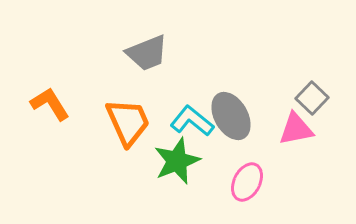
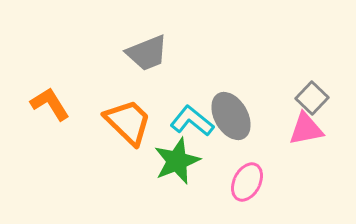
orange trapezoid: rotated 22 degrees counterclockwise
pink triangle: moved 10 px right
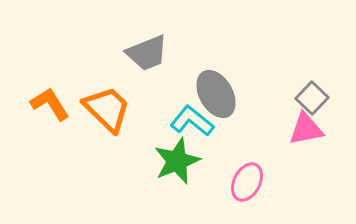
gray ellipse: moved 15 px left, 22 px up
orange trapezoid: moved 21 px left, 13 px up
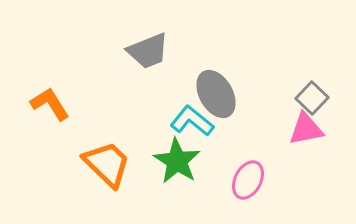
gray trapezoid: moved 1 px right, 2 px up
orange trapezoid: moved 55 px down
green star: rotated 18 degrees counterclockwise
pink ellipse: moved 1 px right, 2 px up
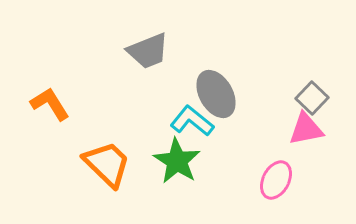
pink ellipse: moved 28 px right
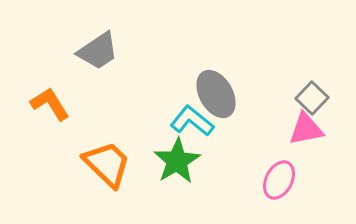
gray trapezoid: moved 50 px left; rotated 12 degrees counterclockwise
green star: rotated 9 degrees clockwise
pink ellipse: moved 3 px right
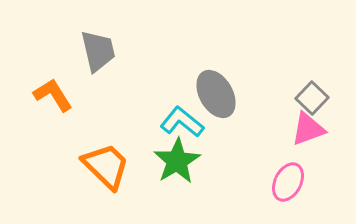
gray trapezoid: rotated 69 degrees counterclockwise
orange L-shape: moved 3 px right, 9 px up
cyan L-shape: moved 10 px left, 1 px down
pink triangle: moved 2 px right; rotated 9 degrees counterclockwise
orange trapezoid: moved 1 px left, 2 px down
pink ellipse: moved 9 px right, 2 px down
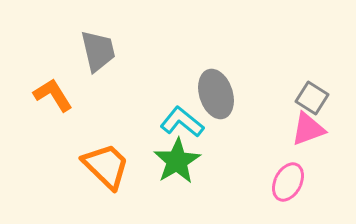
gray ellipse: rotated 12 degrees clockwise
gray square: rotated 12 degrees counterclockwise
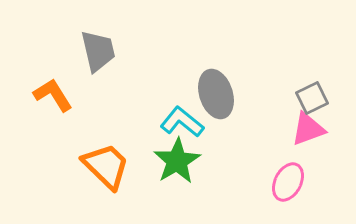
gray square: rotated 32 degrees clockwise
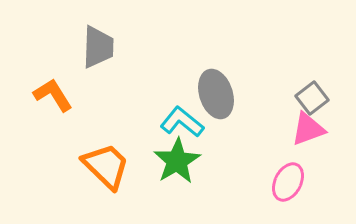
gray trapezoid: moved 4 px up; rotated 15 degrees clockwise
gray square: rotated 12 degrees counterclockwise
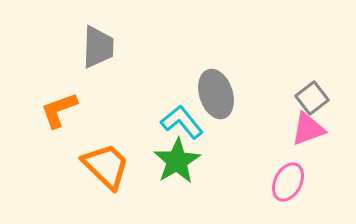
orange L-shape: moved 6 px right, 15 px down; rotated 78 degrees counterclockwise
cyan L-shape: rotated 12 degrees clockwise
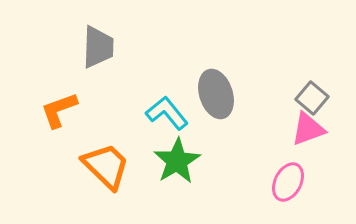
gray square: rotated 12 degrees counterclockwise
cyan L-shape: moved 15 px left, 9 px up
